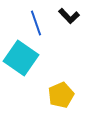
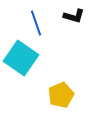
black L-shape: moved 5 px right; rotated 30 degrees counterclockwise
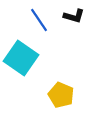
blue line: moved 3 px right, 3 px up; rotated 15 degrees counterclockwise
yellow pentagon: rotated 25 degrees counterclockwise
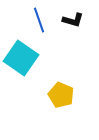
black L-shape: moved 1 px left, 4 px down
blue line: rotated 15 degrees clockwise
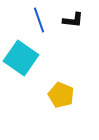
black L-shape: rotated 10 degrees counterclockwise
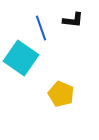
blue line: moved 2 px right, 8 px down
yellow pentagon: moved 1 px up
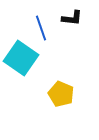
black L-shape: moved 1 px left, 2 px up
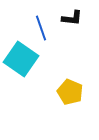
cyan square: moved 1 px down
yellow pentagon: moved 9 px right, 2 px up
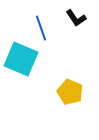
black L-shape: moved 4 px right; rotated 50 degrees clockwise
cyan square: rotated 12 degrees counterclockwise
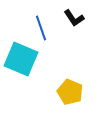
black L-shape: moved 2 px left
